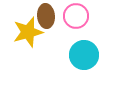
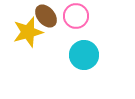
brown ellipse: rotated 35 degrees counterclockwise
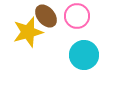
pink circle: moved 1 px right
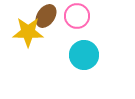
brown ellipse: rotated 75 degrees clockwise
yellow star: rotated 16 degrees clockwise
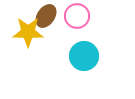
cyan circle: moved 1 px down
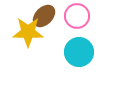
brown ellipse: moved 2 px left; rotated 10 degrees clockwise
cyan circle: moved 5 px left, 4 px up
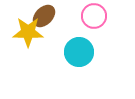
pink circle: moved 17 px right
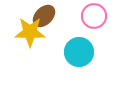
yellow star: moved 2 px right
